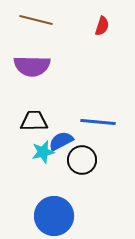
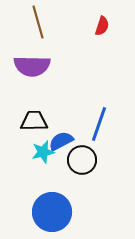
brown line: moved 2 px right, 2 px down; rotated 60 degrees clockwise
blue line: moved 1 px right, 2 px down; rotated 76 degrees counterclockwise
blue circle: moved 2 px left, 4 px up
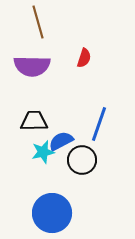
red semicircle: moved 18 px left, 32 px down
blue circle: moved 1 px down
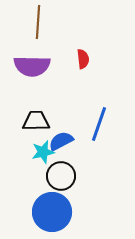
brown line: rotated 20 degrees clockwise
red semicircle: moved 1 px left, 1 px down; rotated 24 degrees counterclockwise
black trapezoid: moved 2 px right
black circle: moved 21 px left, 16 px down
blue circle: moved 1 px up
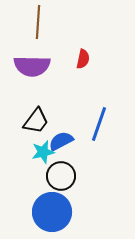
red semicircle: rotated 18 degrees clockwise
black trapezoid: rotated 128 degrees clockwise
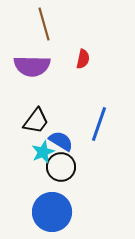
brown line: moved 6 px right, 2 px down; rotated 20 degrees counterclockwise
blue semicircle: rotated 60 degrees clockwise
cyan star: rotated 10 degrees counterclockwise
black circle: moved 9 px up
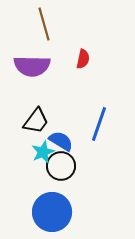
black circle: moved 1 px up
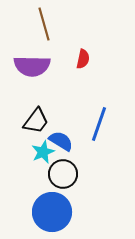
black circle: moved 2 px right, 8 px down
